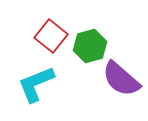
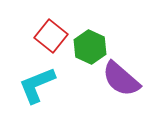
green hexagon: moved 1 px down; rotated 20 degrees counterclockwise
cyan L-shape: moved 1 px right, 1 px down
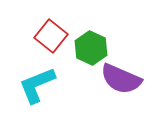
green hexagon: moved 1 px right, 1 px down
purple semicircle: rotated 18 degrees counterclockwise
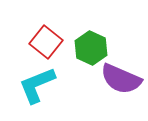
red square: moved 5 px left, 6 px down
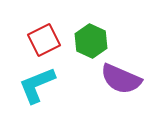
red square: moved 2 px left, 2 px up; rotated 24 degrees clockwise
green hexagon: moved 7 px up
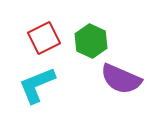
red square: moved 2 px up
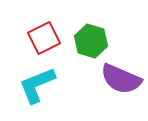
green hexagon: rotated 8 degrees counterclockwise
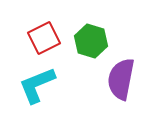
purple semicircle: rotated 78 degrees clockwise
